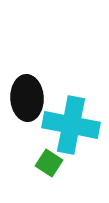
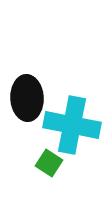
cyan cross: moved 1 px right
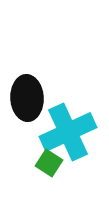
cyan cross: moved 4 px left, 7 px down; rotated 36 degrees counterclockwise
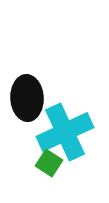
cyan cross: moved 3 px left
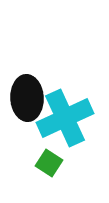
cyan cross: moved 14 px up
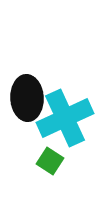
green square: moved 1 px right, 2 px up
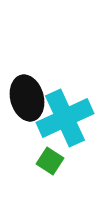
black ellipse: rotated 12 degrees counterclockwise
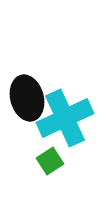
green square: rotated 24 degrees clockwise
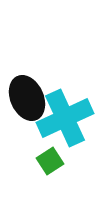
black ellipse: rotated 9 degrees counterclockwise
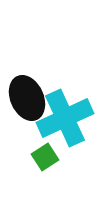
green square: moved 5 px left, 4 px up
